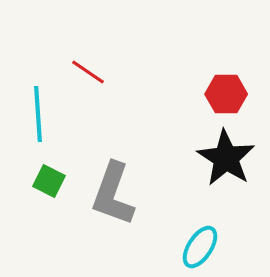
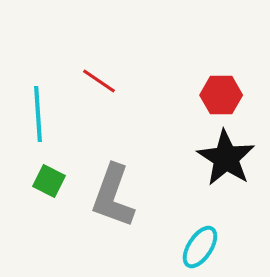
red line: moved 11 px right, 9 px down
red hexagon: moved 5 px left, 1 px down
gray L-shape: moved 2 px down
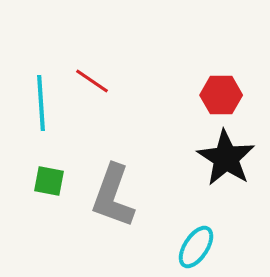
red line: moved 7 px left
cyan line: moved 3 px right, 11 px up
green square: rotated 16 degrees counterclockwise
cyan ellipse: moved 4 px left
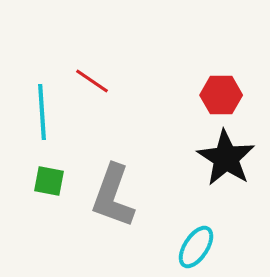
cyan line: moved 1 px right, 9 px down
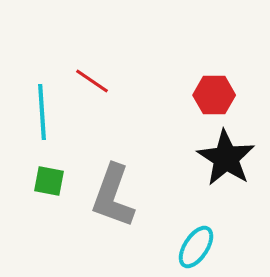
red hexagon: moved 7 px left
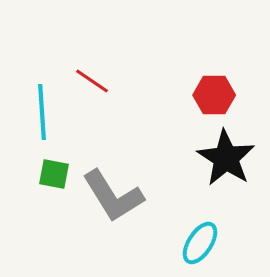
green square: moved 5 px right, 7 px up
gray L-shape: rotated 52 degrees counterclockwise
cyan ellipse: moved 4 px right, 4 px up
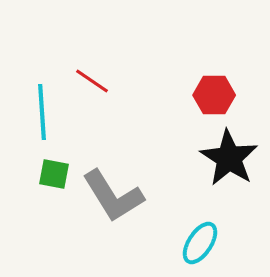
black star: moved 3 px right
